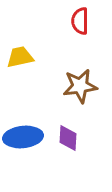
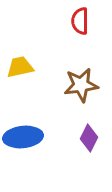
yellow trapezoid: moved 10 px down
brown star: moved 1 px right, 1 px up
purple diamond: moved 21 px right; rotated 24 degrees clockwise
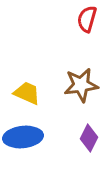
red semicircle: moved 7 px right, 2 px up; rotated 16 degrees clockwise
yellow trapezoid: moved 7 px right, 26 px down; rotated 36 degrees clockwise
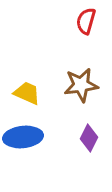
red semicircle: moved 1 px left, 2 px down
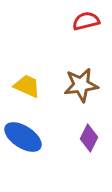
red semicircle: rotated 60 degrees clockwise
yellow trapezoid: moved 7 px up
blue ellipse: rotated 39 degrees clockwise
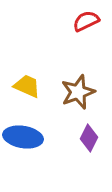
red semicircle: rotated 12 degrees counterclockwise
brown star: moved 3 px left, 7 px down; rotated 12 degrees counterclockwise
blue ellipse: rotated 24 degrees counterclockwise
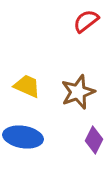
red semicircle: rotated 12 degrees counterclockwise
purple diamond: moved 5 px right, 2 px down
